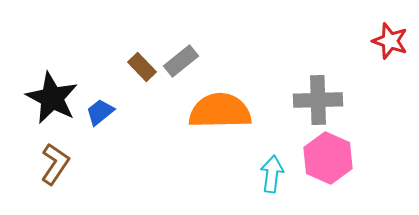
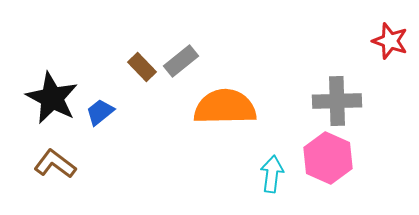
gray cross: moved 19 px right, 1 px down
orange semicircle: moved 5 px right, 4 px up
brown L-shape: rotated 87 degrees counterclockwise
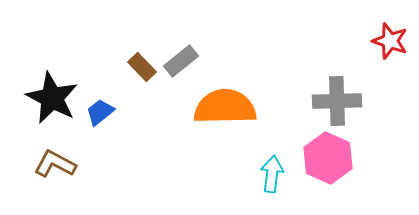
brown L-shape: rotated 9 degrees counterclockwise
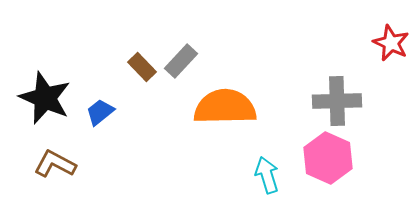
red star: moved 1 px right, 2 px down; rotated 6 degrees clockwise
gray rectangle: rotated 8 degrees counterclockwise
black star: moved 7 px left; rotated 4 degrees counterclockwise
cyan arrow: moved 5 px left, 1 px down; rotated 24 degrees counterclockwise
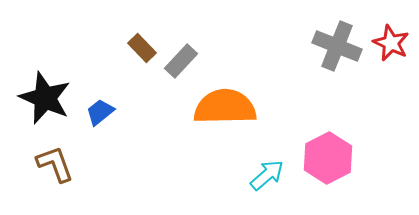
brown rectangle: moved 19 px up
gray cross: moved 55 px up; rotated 24 degrees clockwise
pink hexagon: rotated 9 degrees clockwise
brown L-shape: rotated 42 degrees clockwise
cyan arrow: rotated 66 degrees clockwise
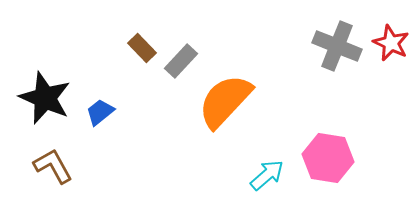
orange semicircle: moved 6 px up; rotated 46 degrees counterclockwise
pink hexagon: rotated 24 degrees counterclockwise
brown L-shape: moved 2 px left, 2 px down; rotated 9 degrees counterclockwise
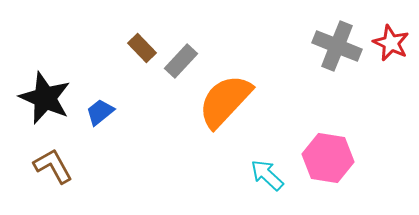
cyan arrow: rotated 96 degrees counterclockwise
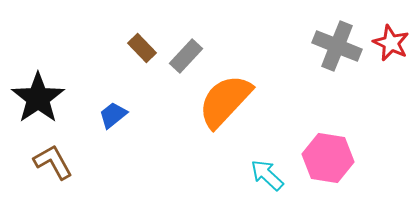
gray rectangle: moved 5 px right, 5 px up
black star: moved 7 px left; rotated 14 degrees clockwise
blue trapezoid: moved 13 px right, 3 px down
brown L-shape: moved 4 px up
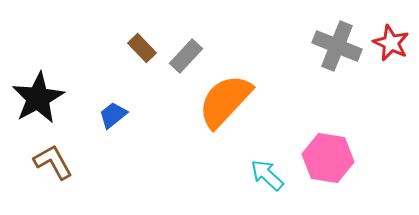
black star: rotated 6 degrees clockwise
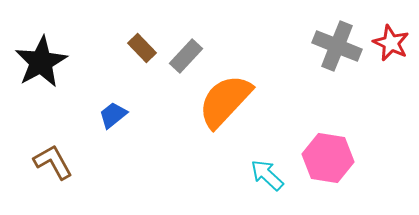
black star: moved 3 px right, 36 px up
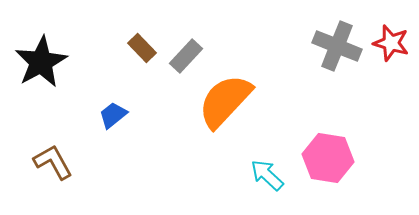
red star: rotated 9 degrees counterclockwise
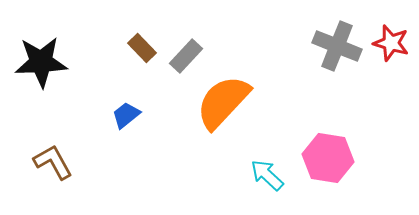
black star: rotated 26 degrees clockwise
orange semicircle: moved 2 px left, 1 px down
blue trapezoid: moved 13 px right
